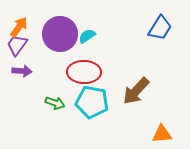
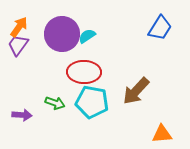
purple circle: moved 2 px right
purple trapezoid: moved 1 px right
purple arrow: moved 44 px down
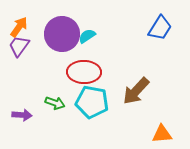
purple trapezoid: moved 1 px right, 1 px down
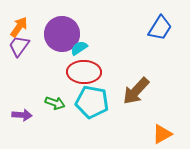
cyan semicircle: moved 8 px left, 12 px down
orange triangle: rotated 25 degrees counterclockwise
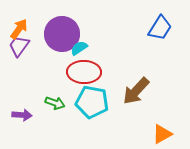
orange arrow: moved 2 px down
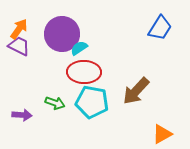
purple trapezoid: rotated 80 degrees clockwise
